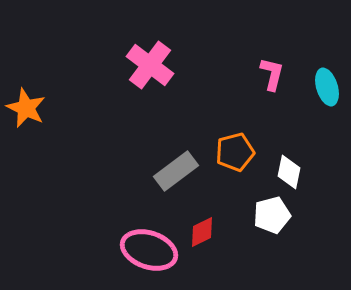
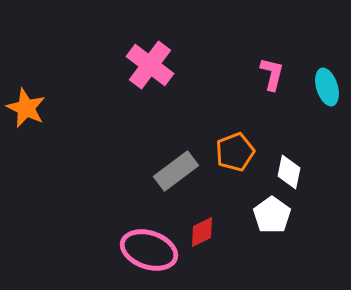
orange pentagon: rotated 6 degrees counterclockwise
white pentagon: rotated 21 degrees counterclockwise
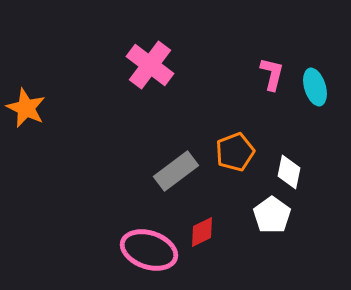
cyan ellipse: moved 12 px left
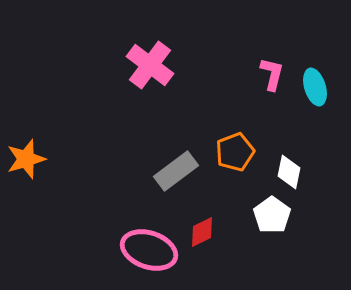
orange star: moved 51 px down; rotated 30 degrees clockwise
